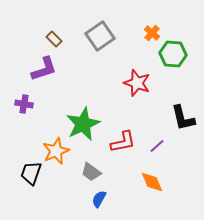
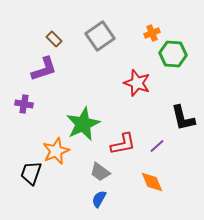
orange cross: rotated 28 degrees clockwise
red L-shape: moved 2 px down
gray trapezoid: moved 9 px right
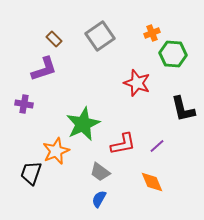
black L-shape: moved 9 px up
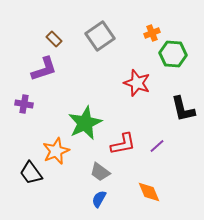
green star: moved 2 px right, 1 px up
black trapezoid: rotated 55 degrees counterclockwise
orange diamond: moved 3 px left, 10 px down
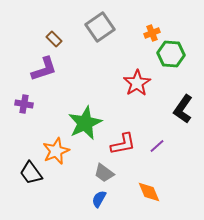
gray square: moved 9 px up
green hexagon: moved 2 px left
red star: rotated 20 degrees clockwise
black L-shape: rotated 48 degrees clockwise
gray trapezoid: moved 4 px right, 1 px down
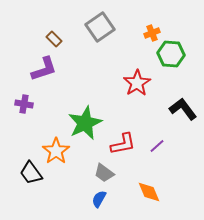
black L-shape: rotated 108 degrees clockwise
orange star: rotated 12 degrees counterclockwise
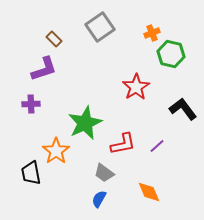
green hexagon: rotated 8 degrees clockwise
red star: moved 1 px left, 4 px down
purple cross: moved 7 px right; rotated 12 degrees counterclockwise
black trapezoid: rotated 25 degrees clockwise
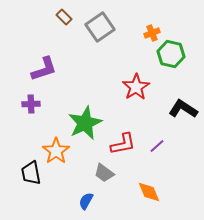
brown rectangle: moved 10 px right, 22 px up
black L-shape: rotated 20 degrees counterclockwise
blue semicircle: moved 13 px left, 2 px down
